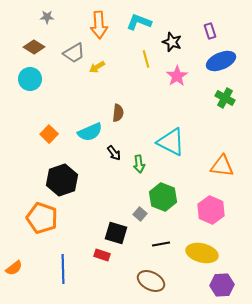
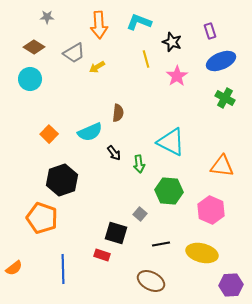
green hexagon: moved 6 px right, 6 px up; rotated 16 degrees counterclockwise
purple hexagon: moved 9 px right
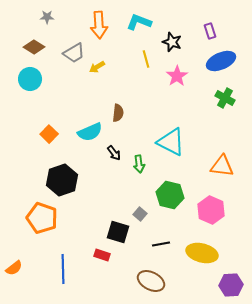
green hexagon: moved 1 px right, 4 px down; rotated 8 degrees clockwise
black square: moved 2 px right, 1 px up
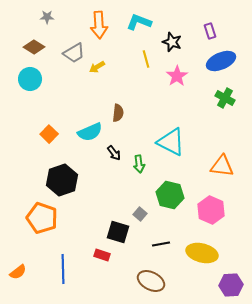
orange semicircle: moved 4 px right, 4 px down
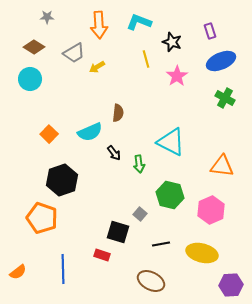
pink hexagon: rotated 12 degrees clockwise
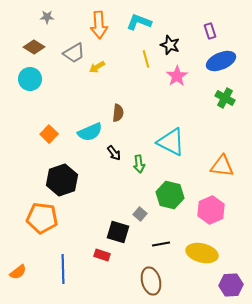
black star: moved 2 px left, 3 px down
orange pentagon: rotated 12 degrees counterclockwise
brown ellipse: rotated 48 degrees clockwise
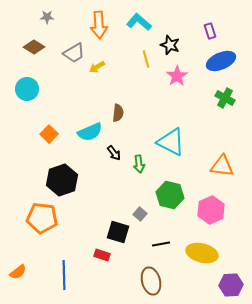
cyan L-shape: rotated 20 degrees clockwise
cyan circle: moved 3 px left, 10 px down
blue line: moved 1 px right, 6 px down
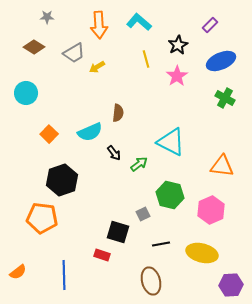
purple rectangle: moved 6 px up; rotated 63 degrees clockwise
black star: moved 8 px right; rotated 24 degrees clockwise
cyan circle: moved 1 px left, 4 px down
green arrow: rotated 120 degrees counterclockwise
gray square: moved 3 px right; rotated 24 degrees clockwise
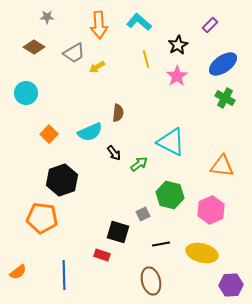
blue ellipse: moved 2 px right, 3 px down; rotated 12 degrees counterclockwise
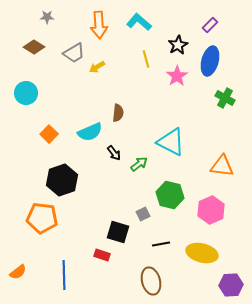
blue ellipse: moved 13 px left, 3 px up; rotated 40 degrees counterclockwise
